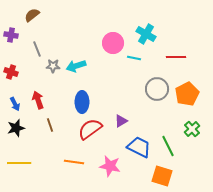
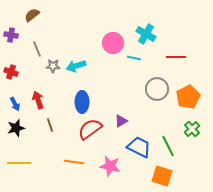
orange pentagon: moved 1 px right, 3 px down
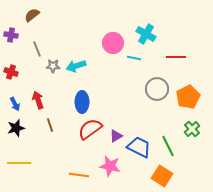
purple triangle: moved 5 px left, 15 px down
orange line: moved 5 px right, 13 px down
orange square: rotated 15 degrees clockwise
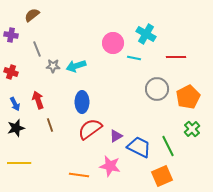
orange square: rotated 35 degrees clockwise
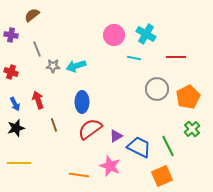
pink circle: moved 1 px right, 8 px up
brown line: moved 4 px right
pink star: rotated 10 degrees clockwise
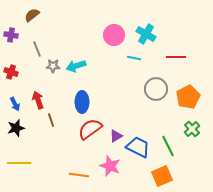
gray circle: moved 1 px left
brown line: moved 3 px left, 5 px up
blue trapezoid: moved 1 px left
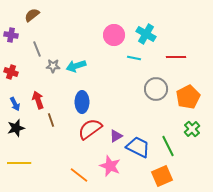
orange line: rotated 30 degrees clockwise
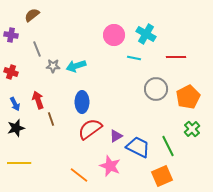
brown line: moved 1 px up
